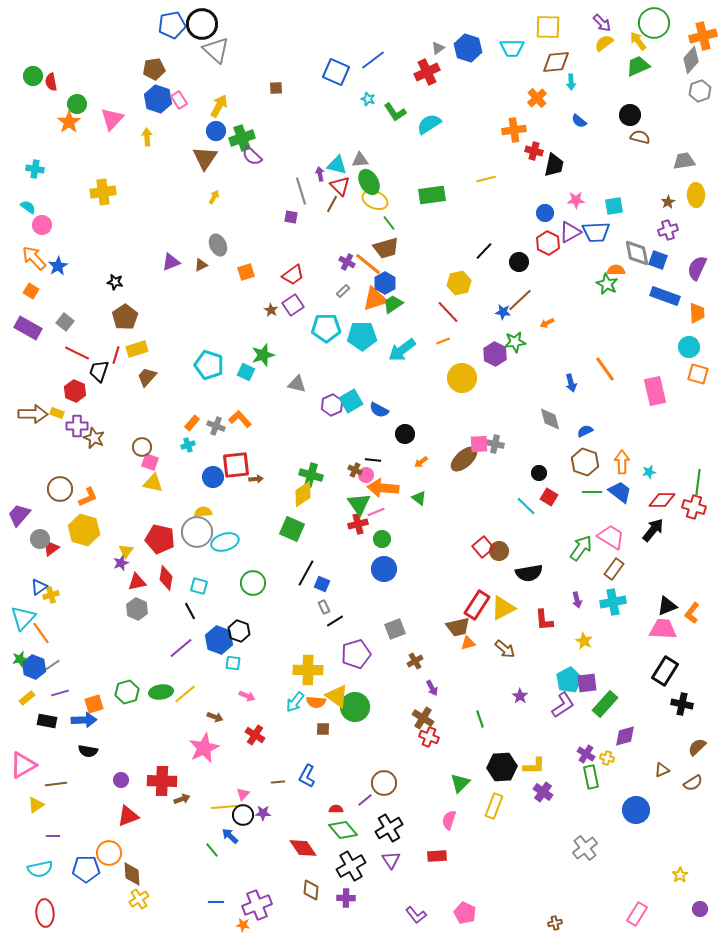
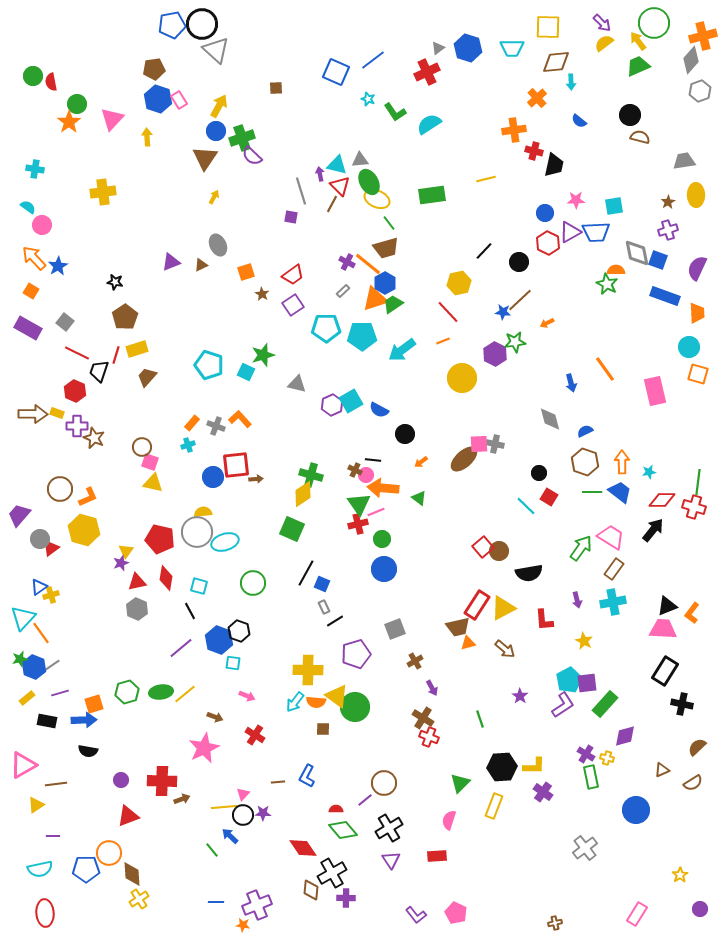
yellow ellipse at (375, 200): moved 2 px right, 1 px up
brown star at (271, 310): moved 9 px left, 16 px up
black cross at (351, 866): moved 19 px left, 7 px down
pink pentagon at (465, 913): moved 9 px left
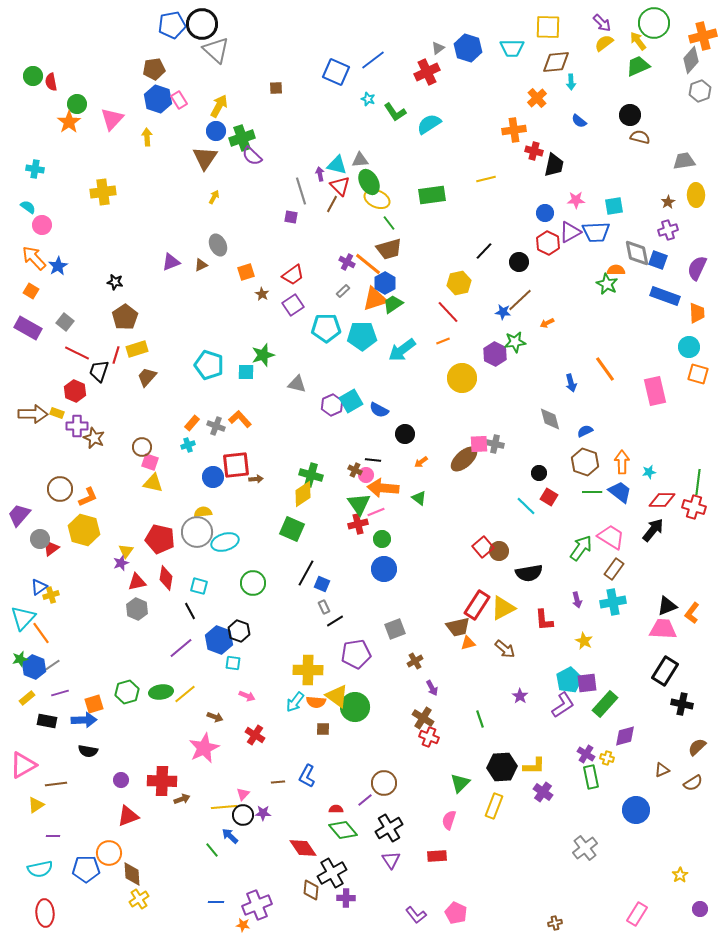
brown trapezoid at (386, 248): moved 3 px right, 1 px down
cyan square at (246, 372): rotated 24 degrees counterclockwise
purple pentagon at (356, 654): rotated 8 degrees clockwise
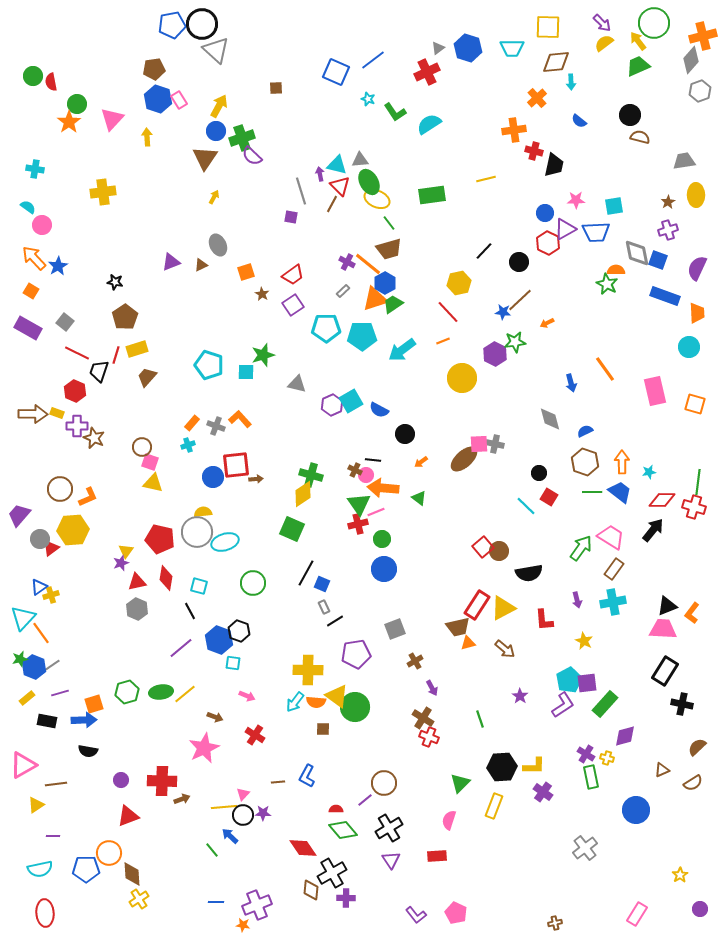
purple triangle at (570, 232): moved 5 px left, 3 px up
orange square at (698, 374): moved 3 px left, 30 px down
yellow hexagon at (84, 530): moved 11 px left; rotated 20 degrees counterclockwise
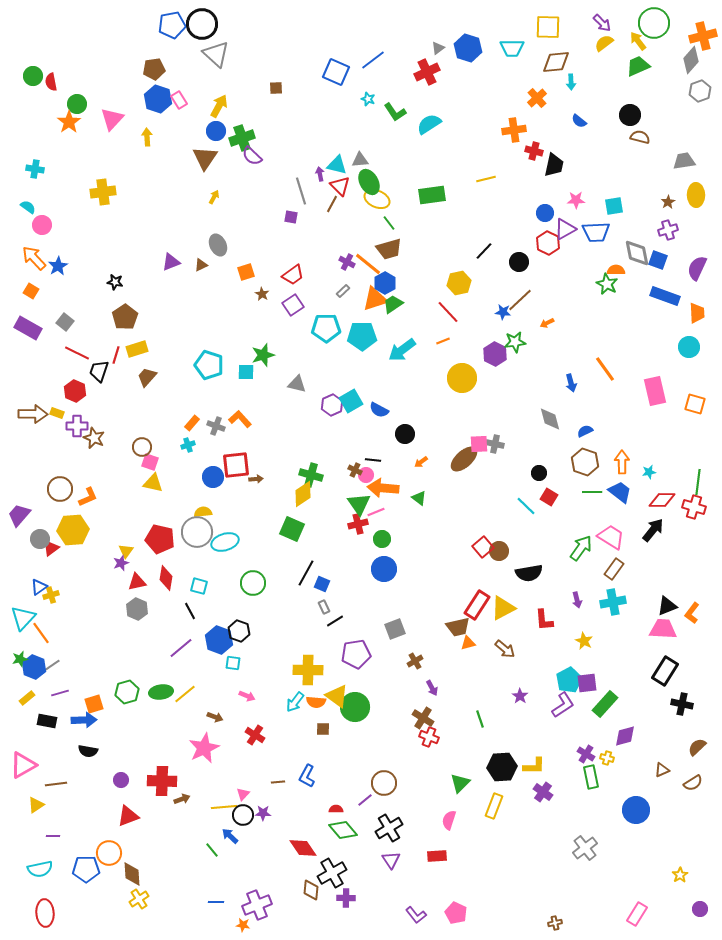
gray triangle at (216, 50): moved 4 px down
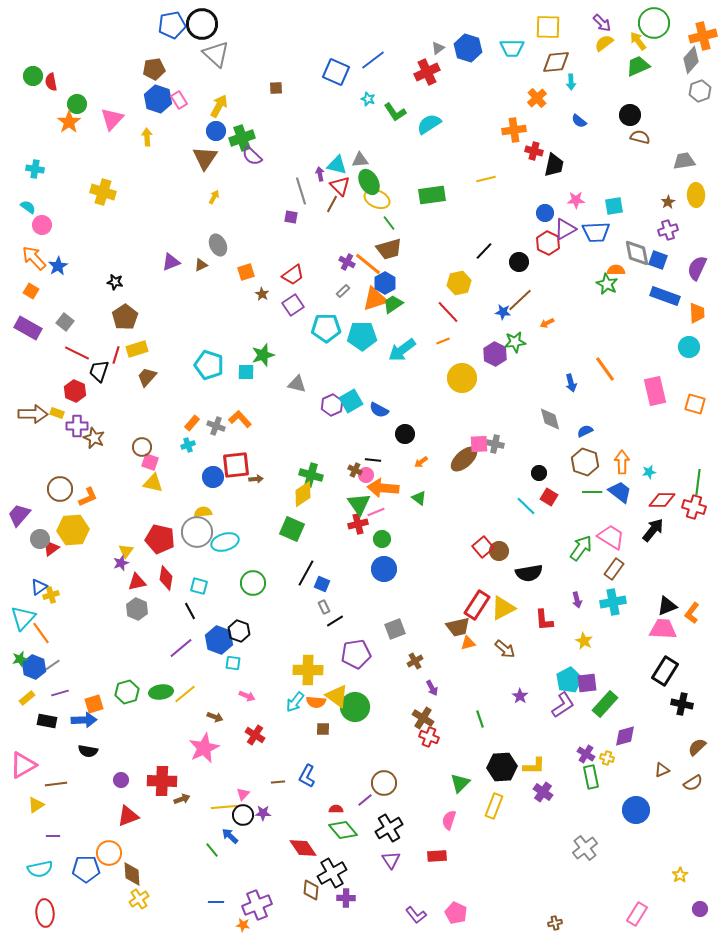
yellow cross at (103, 192): rotated 25 degrees clockwise
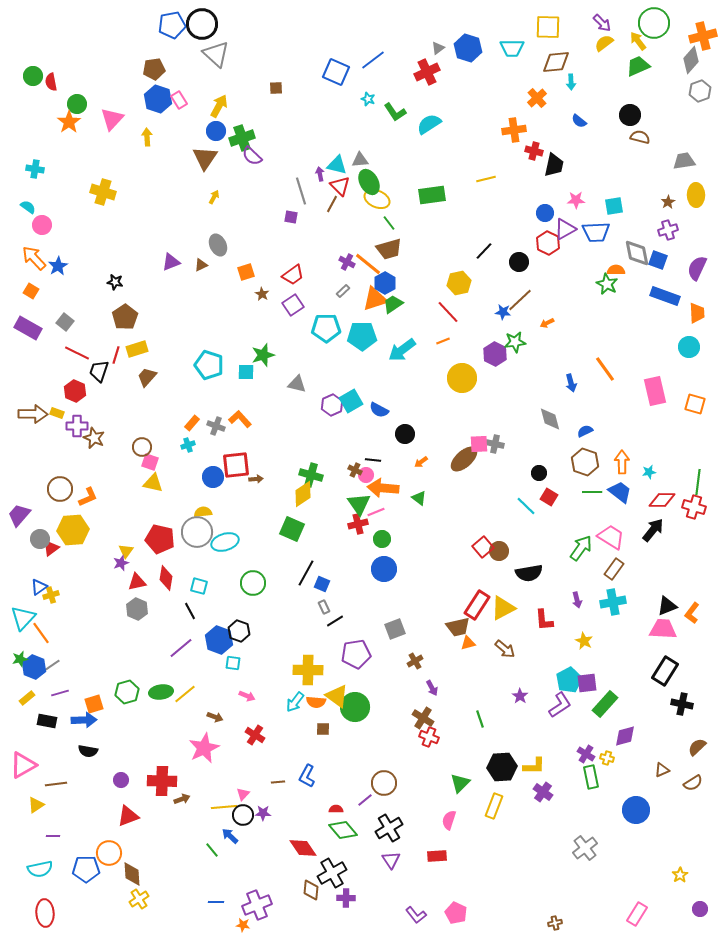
purple L-shape at (563, 705): moved 3 px left
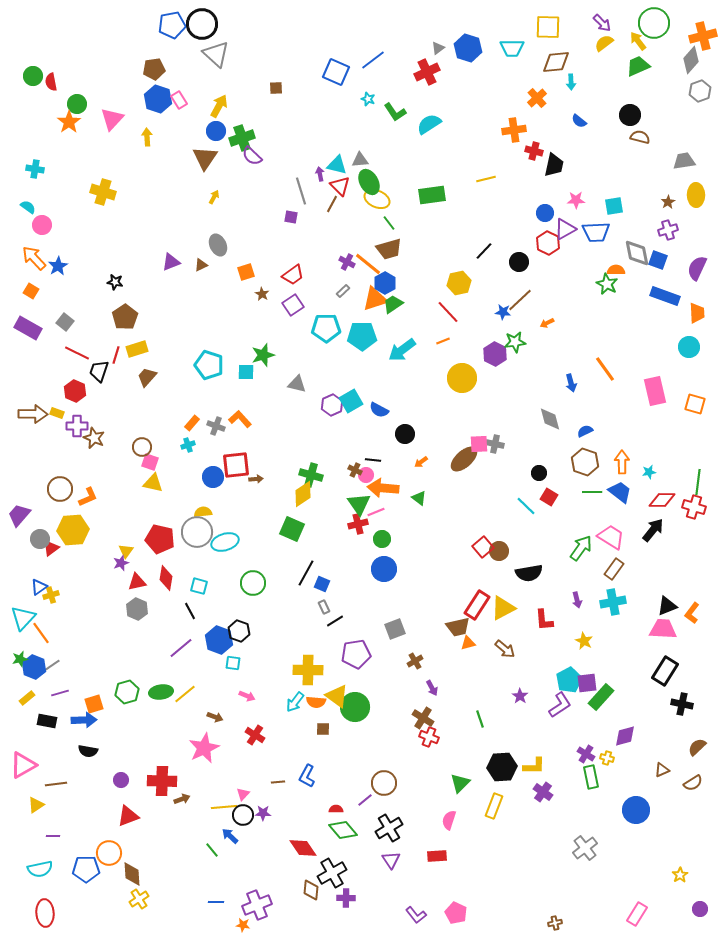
green rectangle at (605, 704): moved 4 px left, 7 px up
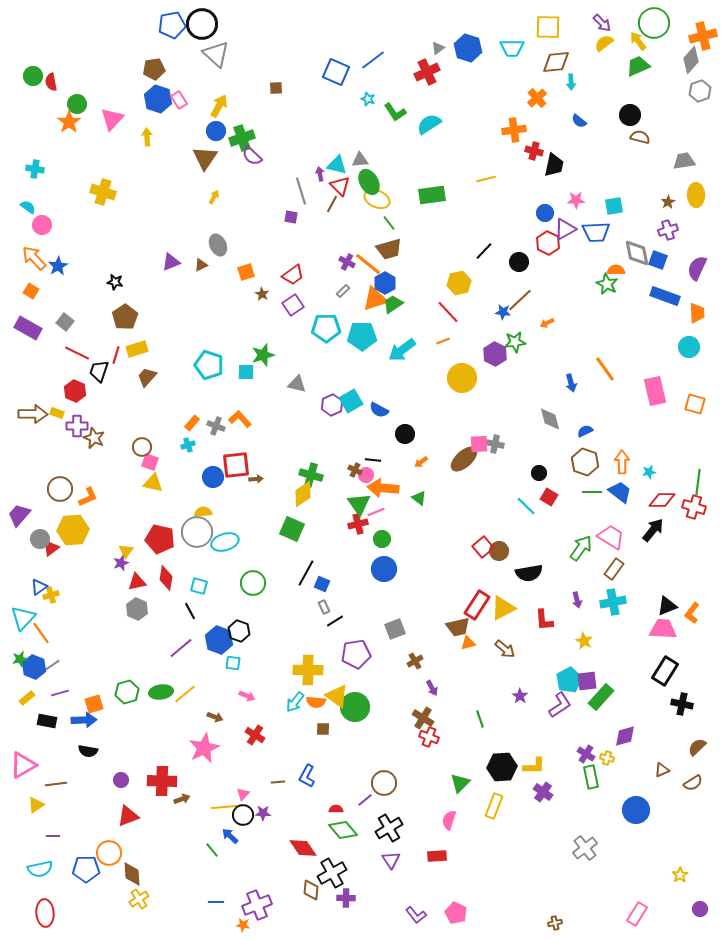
purple square at (587, 683): moved 2 px up
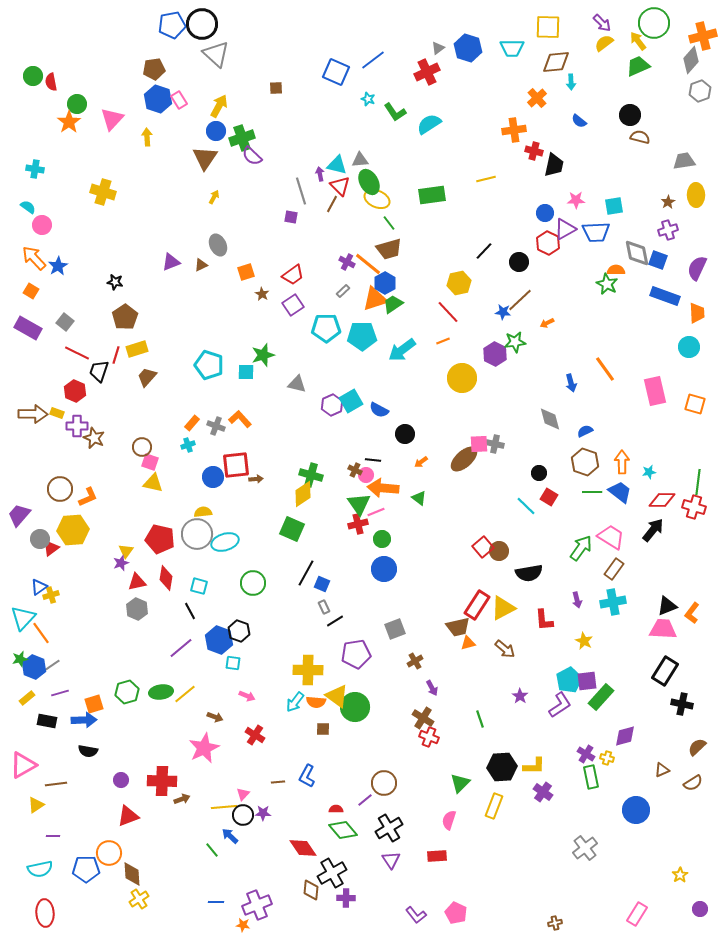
gray circle at (197, 532): moved 2 px down
